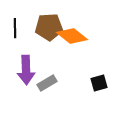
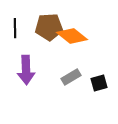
gray rectangle: moved 24 px right, 6 px up
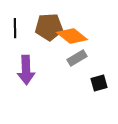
gray rectangle: moved 6 px right, 19 px up
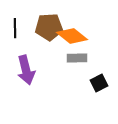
gray rectangle: rotated 30 degrees clockwise
purple arrow: rotated 12 degrees counterclockwise
black square: rotated 12 degrees counterclockwise
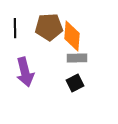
orange diamond: rotated 56 degrees clockwise
purple arrow: moved 1 px left, 2 px down
black square: moved 24 px left
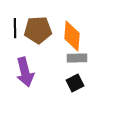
brown pentagon: moved 11 px left, 3 px down
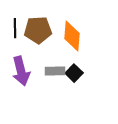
gray rectangle: moved 22 px left, 13 px down
purple arrow: moved 4 px left, 1 px up
black square: moved 1 px left, 10 px up; rotated 18 degrees counterclockwise
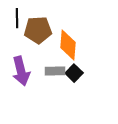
black line: moved 2 px right, 10 px up
orange diamond: moved 4 px left, 9 px down
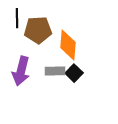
purple arrow: rotated 28 degrees clockwise
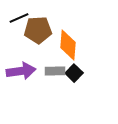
black line: moved 2 px right; rotated 66 degrees clockwise
purple arrow: rotated 112 degrees counterclockwise
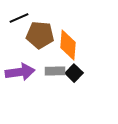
brown pentagon: moved 2 px right, 5 px down; rotated 8 degrees clockwise
purple arrow: moved 1 px left, 1 px down
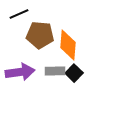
black line: moved 4 px up
